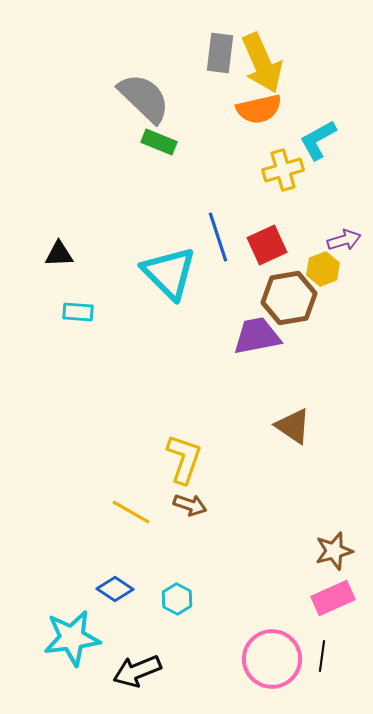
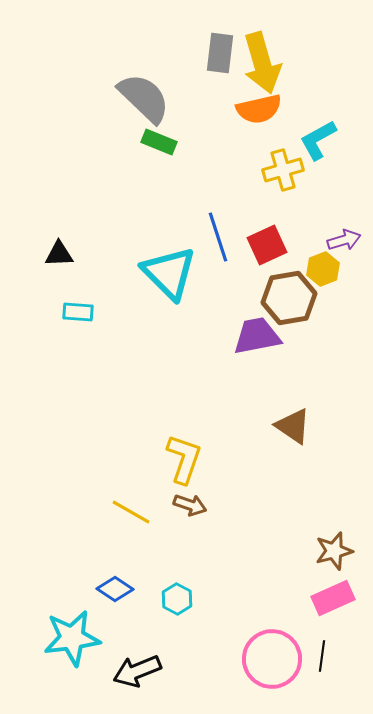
yellow arrow: rotated 8 degrees clockwise
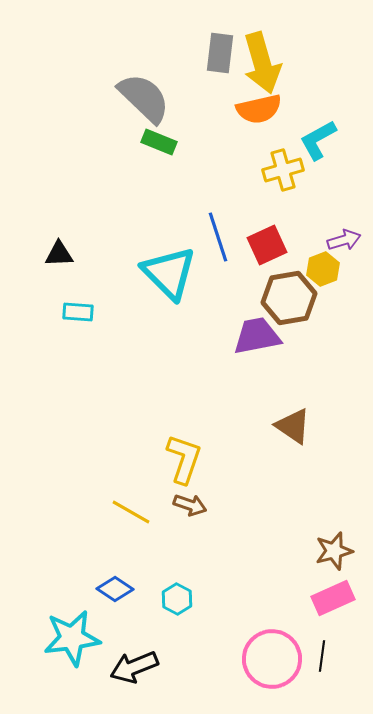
black arrow: moved 3 px left, 4 px up
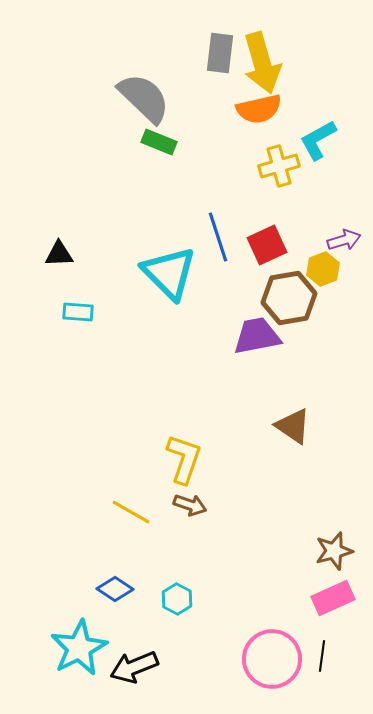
yellow cross: moved 4 px left, 4 px up
cyan star: moved 7 px right, 10 px down; rotated 20 degrees counterclockwise
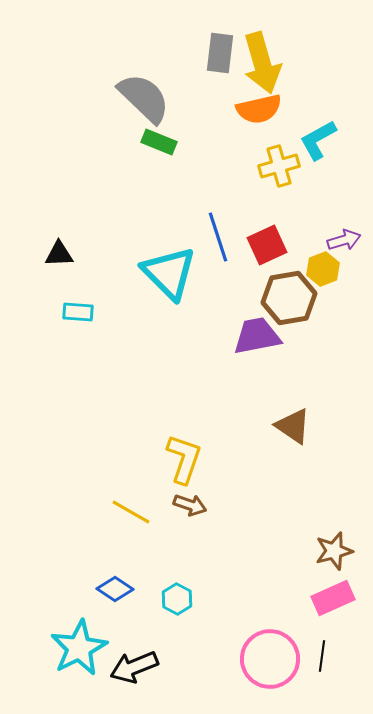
pink circle: moved 2 px left
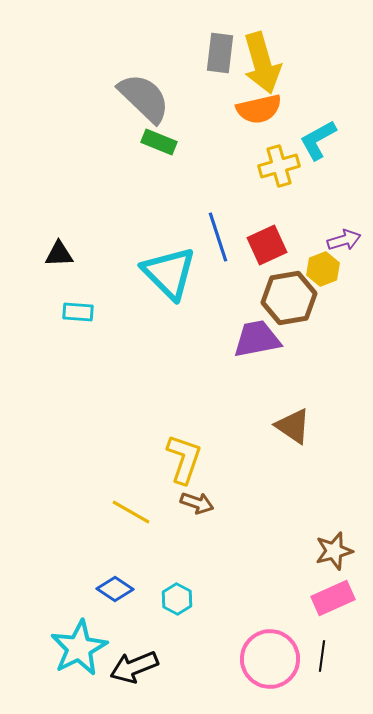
purple trapezoid: moved 3 px down
brown arrow: moved 7 px right, 2 px up
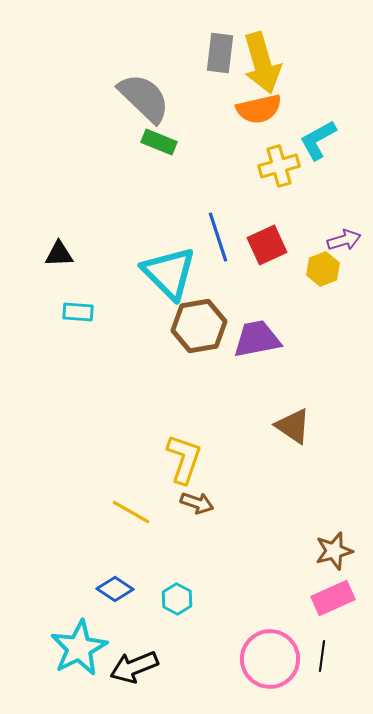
brown hexagon: moved 90 px left, 28 px down
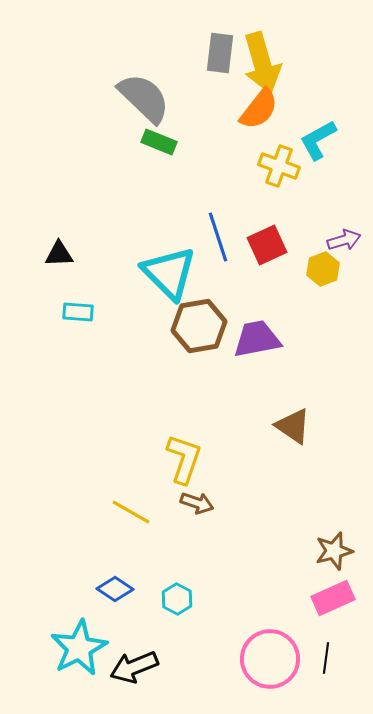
orange semicircle: rotated 39 degrees counterclockwise
yellow cross: rotated 36 degrees clockwise
black line: moved 4 px right, 2 px down
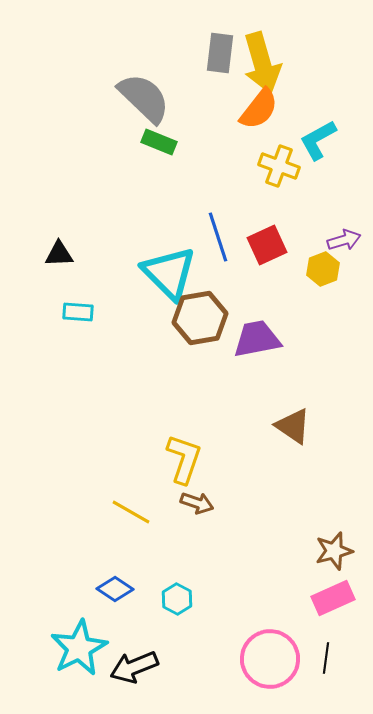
brown hexagon: moved 1 px right, 8 px up
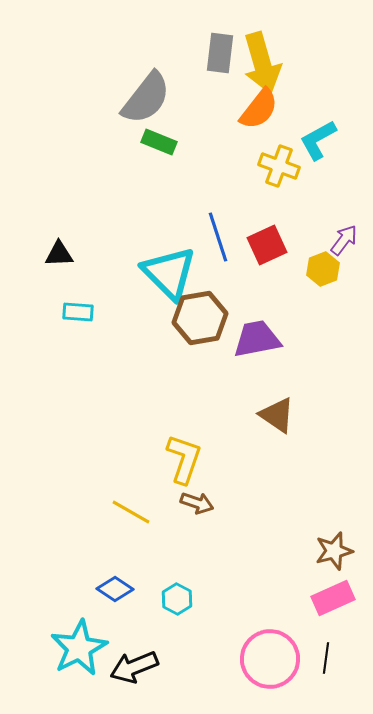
gray semicircle: moved 2 px right; rotated 84 degrees clockwise
purple arrow: rotated 36 degrees counterclockwise
brown triangle: moved 16 px left, 11 px up
